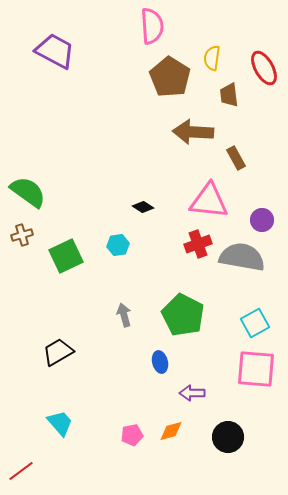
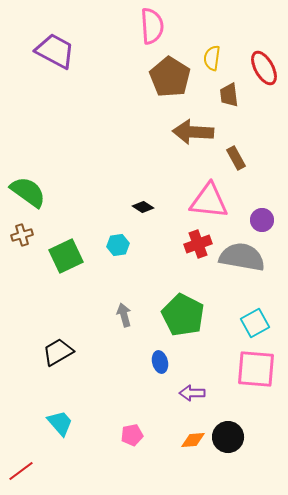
orange diamond: moved 22 px right, 9 px down; rotated 10 degrees clockwise
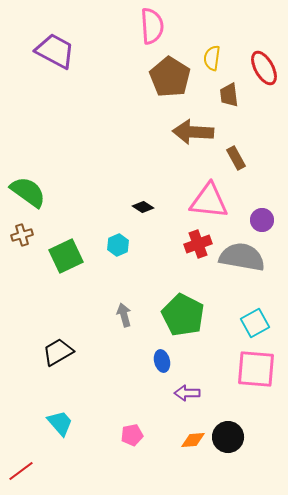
cyan hexagon: rotated 15 degrees counterclockwise
blue ellipse: moved 2 px right, 1 px up
purple arrow: moved 5 px left
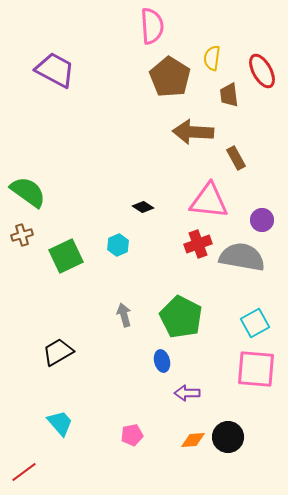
purple trapezoid: moved 19 px down
red ellipse: moved 2 px left, 3 px down
green pentagon: moved 2 px left, 2 px down
red line: moved 3 px right, 1 px down
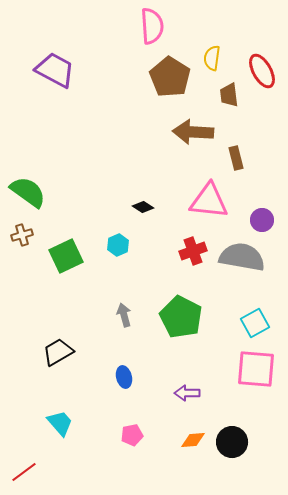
brown rectangle: rotated 15 degrees clockwise
red cross: moved 5 px left, 7 px down
blue ellipse: moved 38 px left, 16 px down
black circle: moved 4 px right, 5 px down
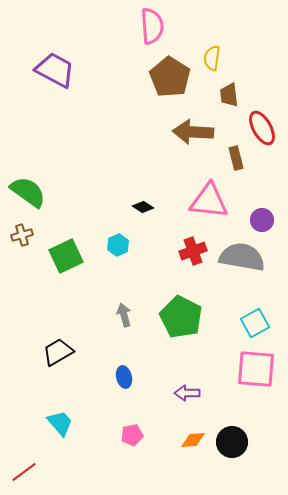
red ellipse: moved 57 px down
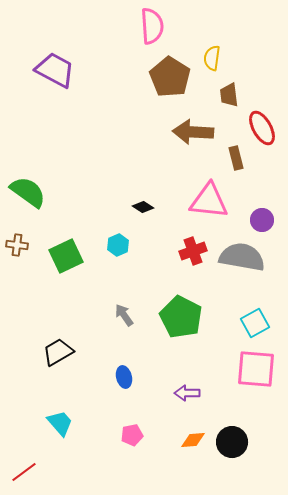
brown cross: moved 5 px left, 10 px down; rotated 25 degrees clockwise
gray arrow: rotated 20 degrees counterclockwise
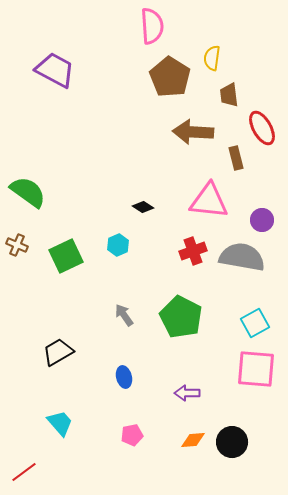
brown cross: rotated 15 degrees clockwise
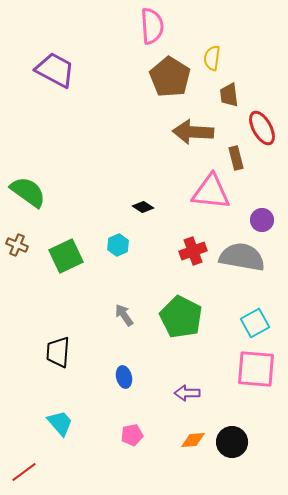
pink triangle: moved 2 px right, 9 px up
black trapezoid: rotated 56 degrees counterclockwise
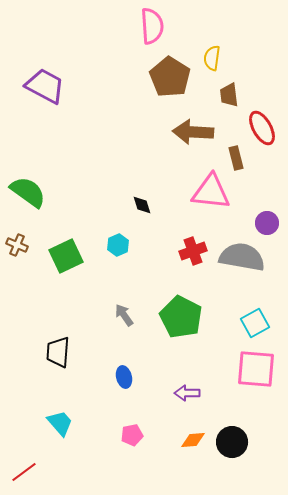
purple trapezoid: moved 10 px left, 16 px down
black diamond: moved 1 px left, 2 px up; rotated 40 degrees clockwise
purple circle: moved 5 px right, 3 px down
